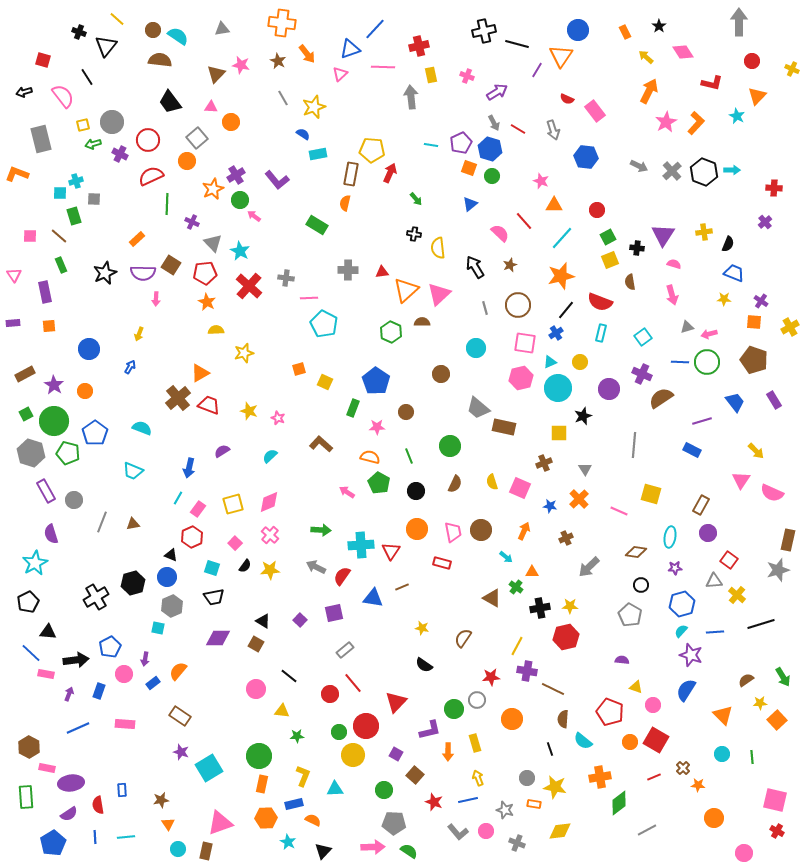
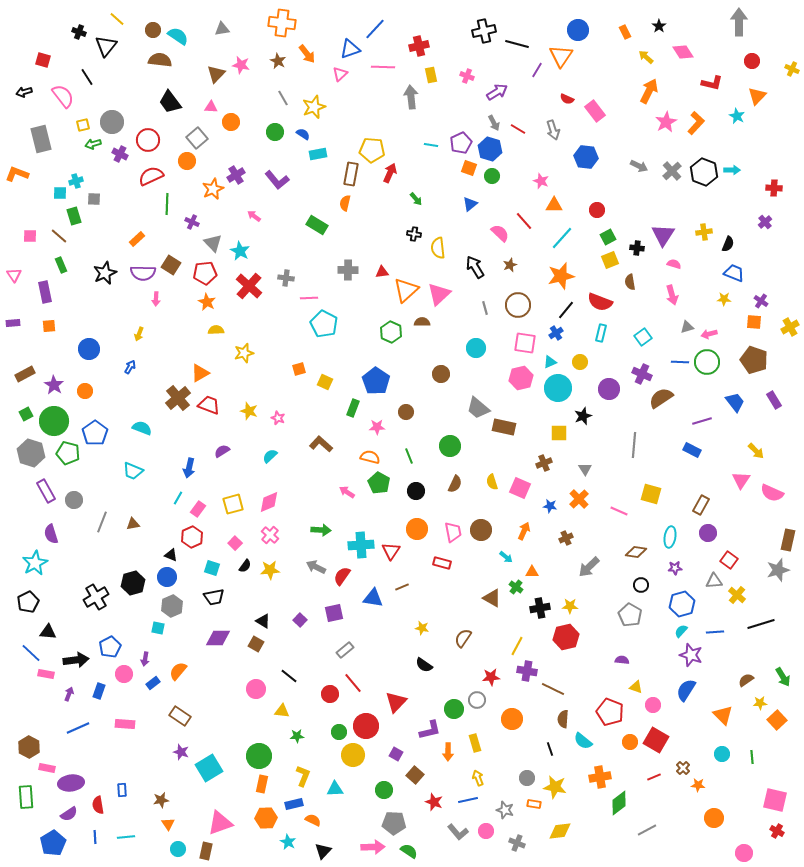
green circle at (240, 200): moved 35 px right, 68 px up
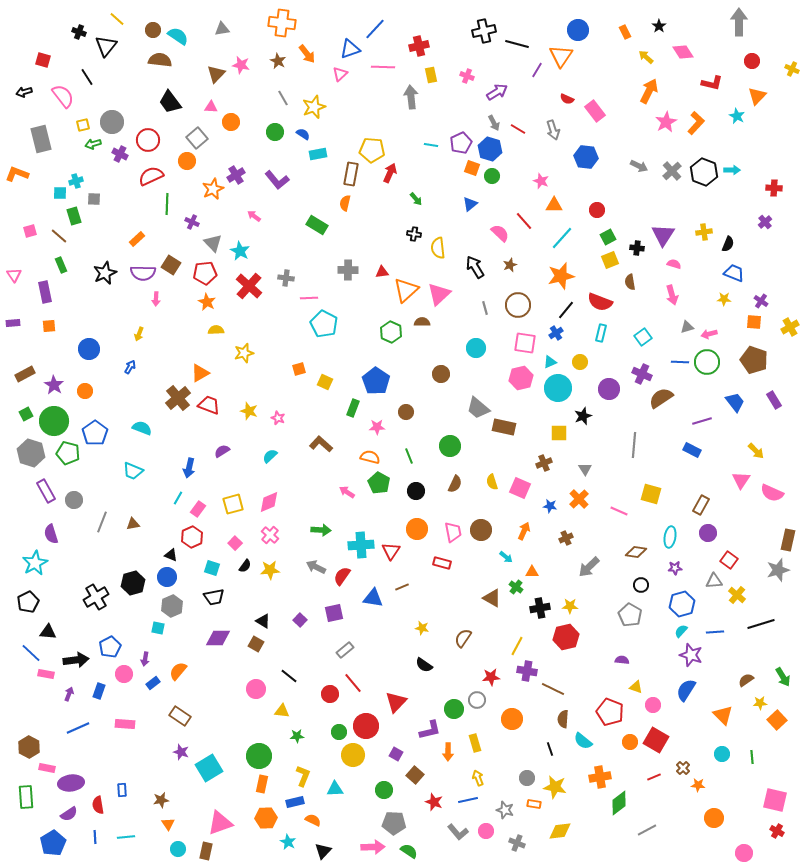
orange square at (469, 168): moved 3 px right
pink square at (30, 236): moved 5 px up; rotated 16 degrees counterclockwise
blue rectangle at (294, 804): moved 1 px right, 2 px up
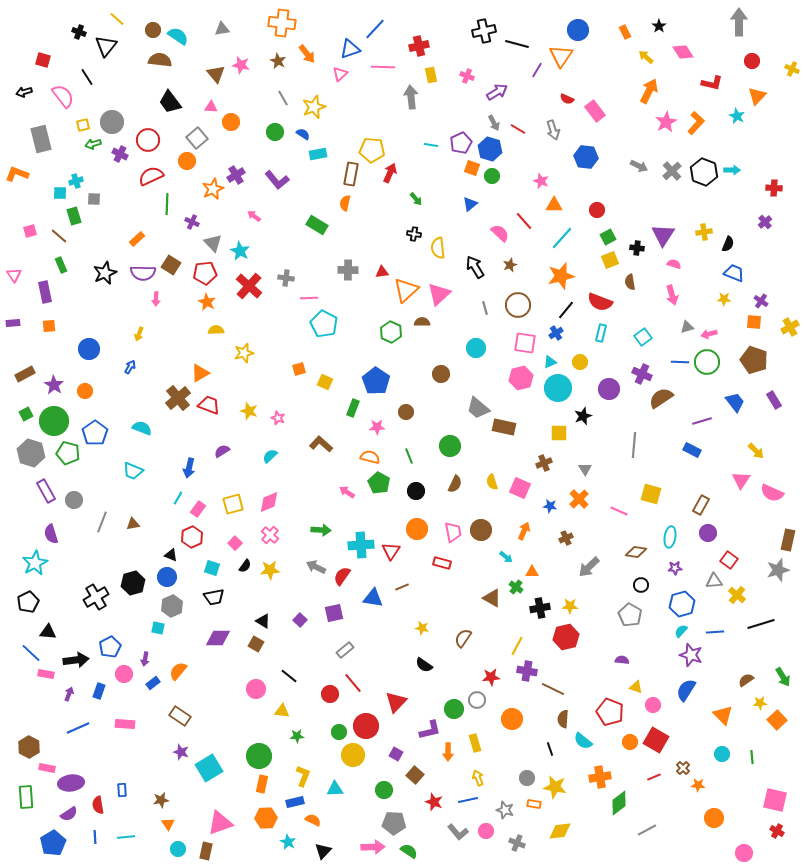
brown triangle at (216, 74): rotated 24 degrees counterclockwise
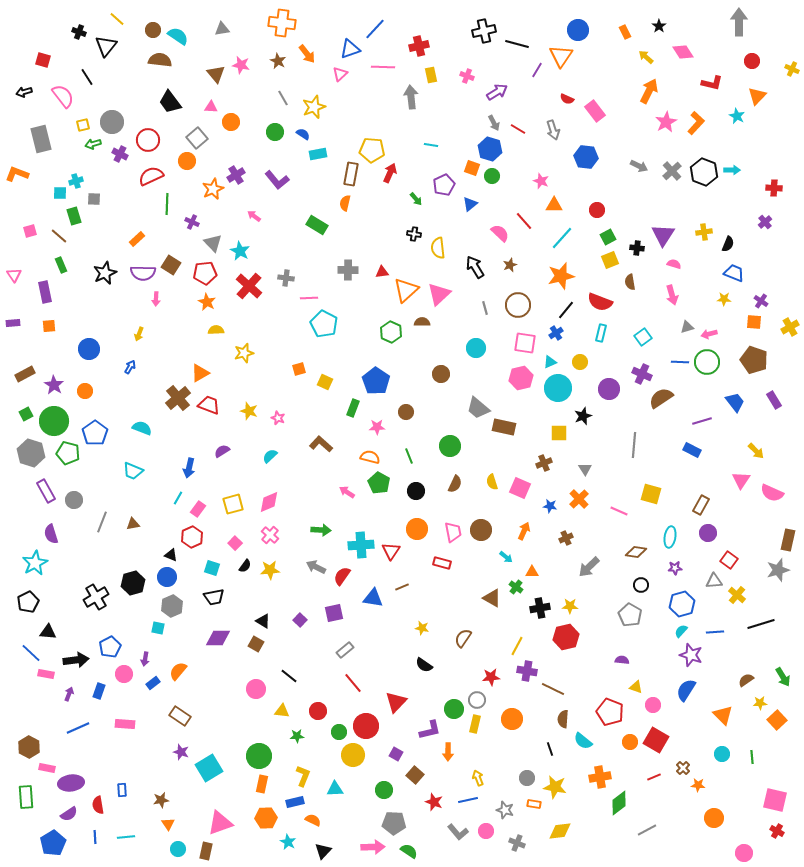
purple pentagon at (461, 143): moved 17 px left, 42 px down
red circle at (330, 694): moved 12 px left, 17 px down
yellow rectangle at (475, 743): moved 19 px up; rotated 30 degrees clockwise
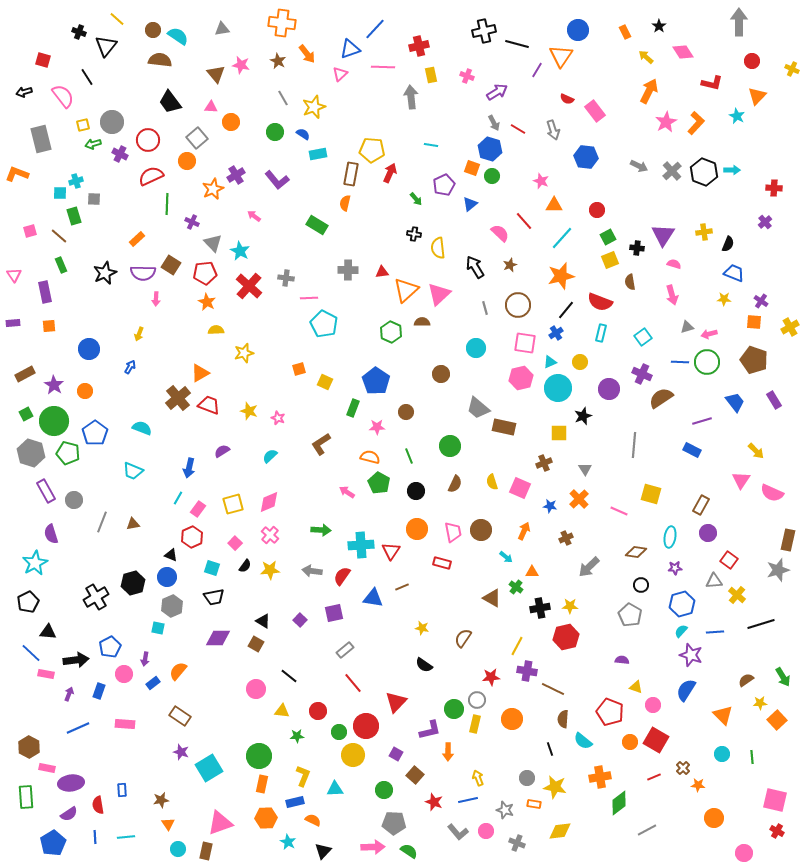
brown L-shape at (321, 444): rotated 75 degrees counterclockwise
gray arrow at (316, 567): moved 4 px left, 4 px down; rotated 18 degrees counterclockwise
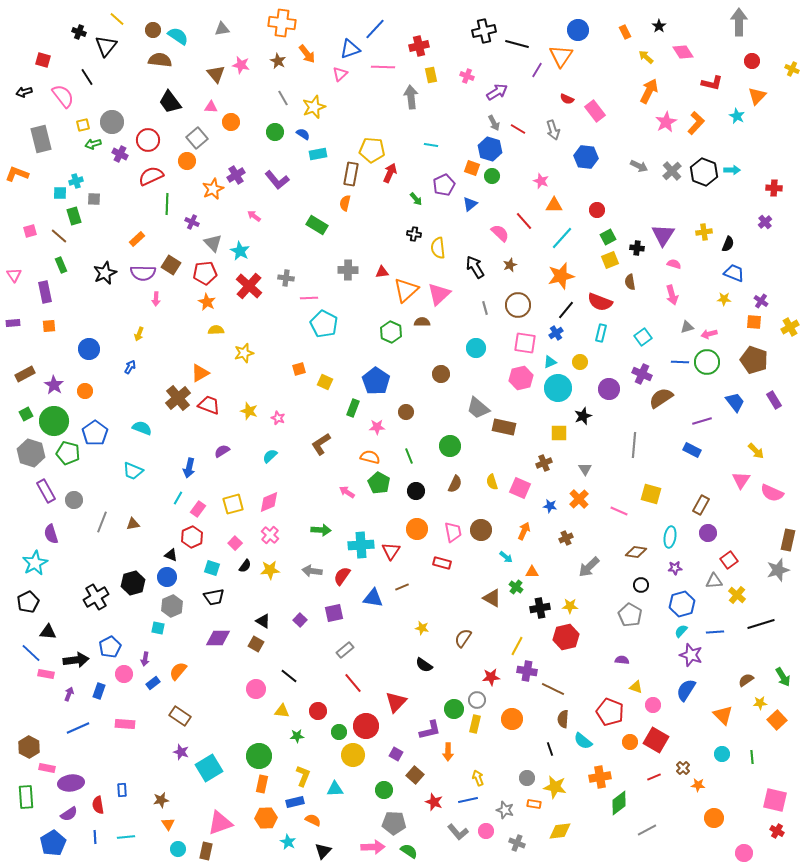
red square at (729, 560): rotated 18 degrees clockwise
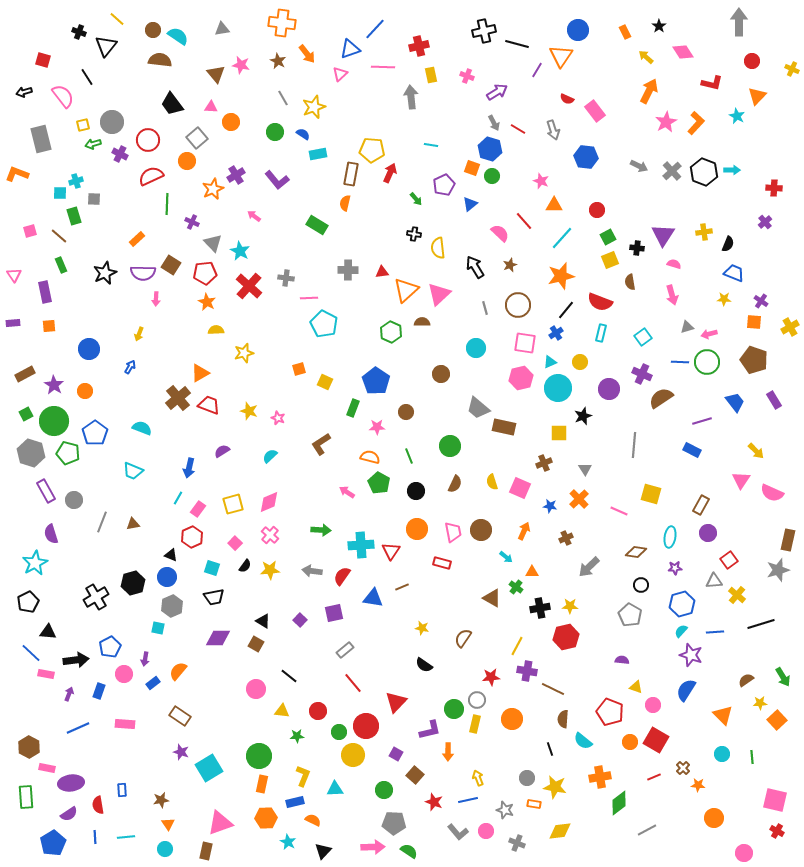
black trapezoid at (170, 102): moved 2 px right, 2 px down
cyan circle at (178, 849): moved 13 px left
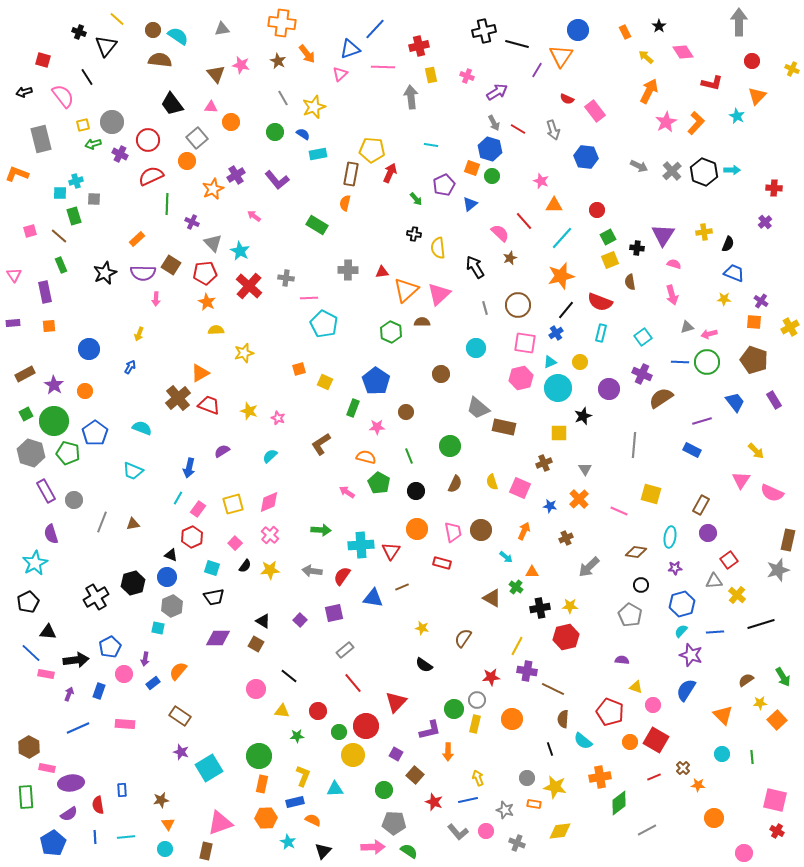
brown star at (510, 265): moved 7 px up
orange semicircle at (370, 457): moved 4 px left
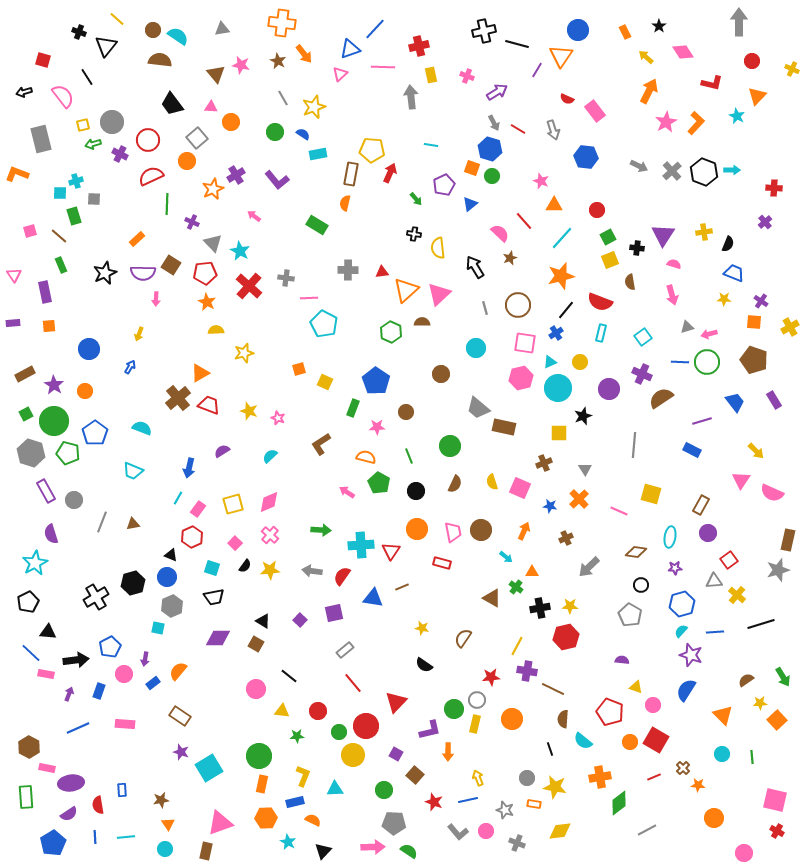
orange arrow at (307, 54): moved 3 px left
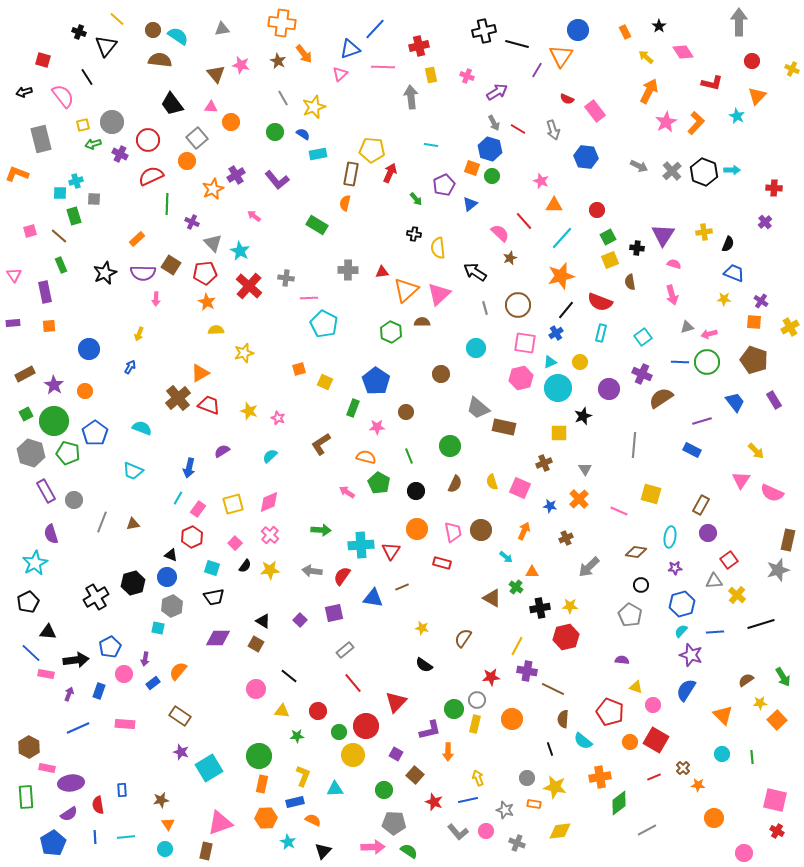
black arrow at (475, 267): moved 5 px down; rotated 25 degrees counterclockwise
